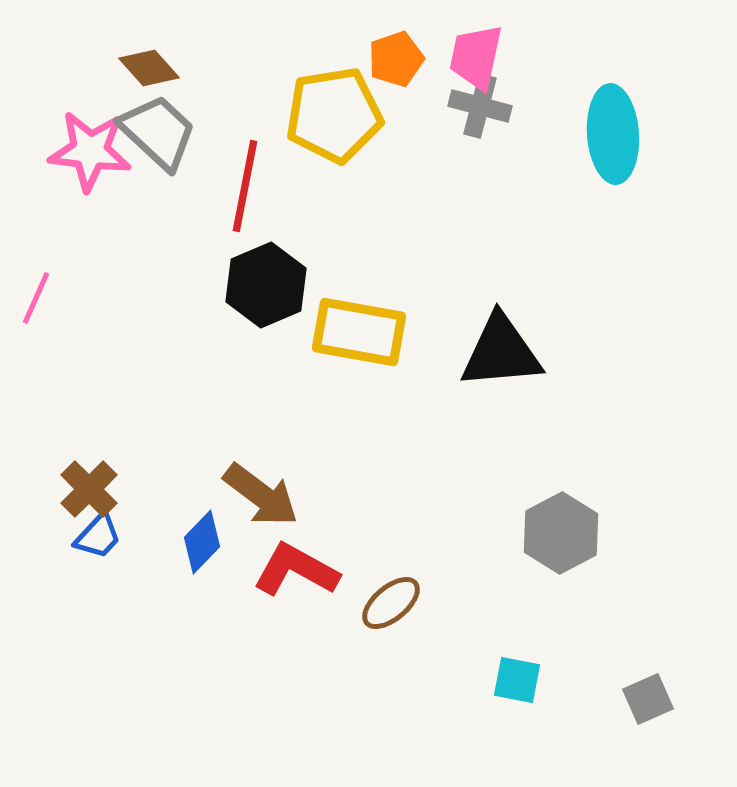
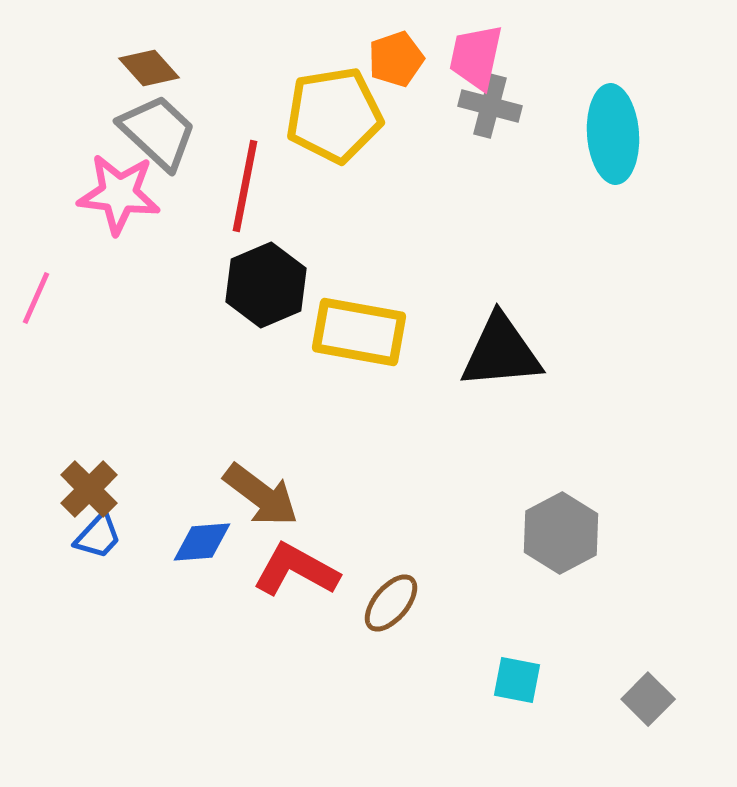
gray cross: moved 10 px right
pink star: moved 29 px right, 43 px down
blue diamond: rotated 42 degrees clockwise
brown ellipse: rotated 10 degrees counterclockwise
gray square: rotated 21 degrees counterclockwise
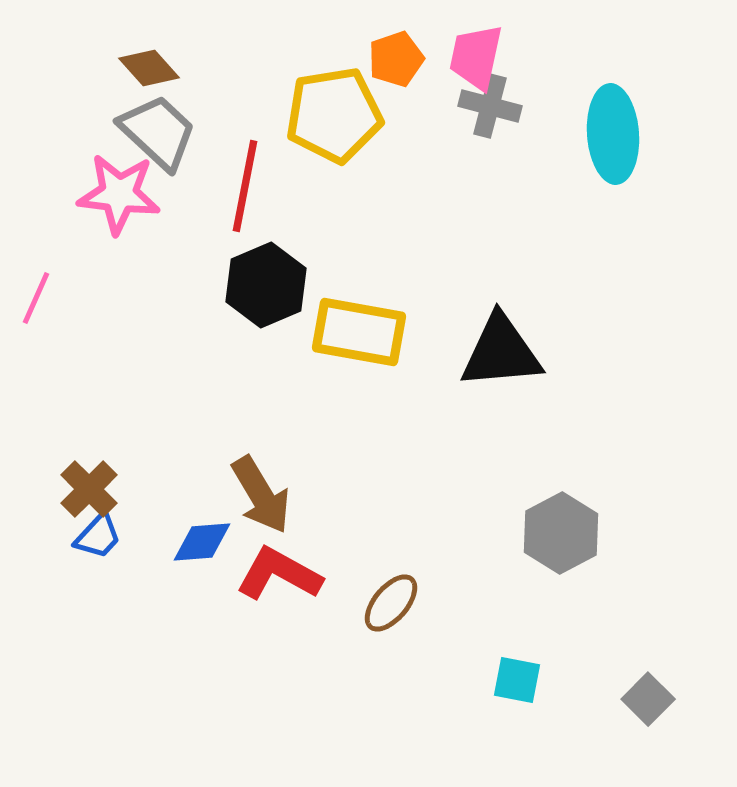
brown arrow: rotated 22 degrees clockwise
red L-shape: moved 17 px left, 4 px down
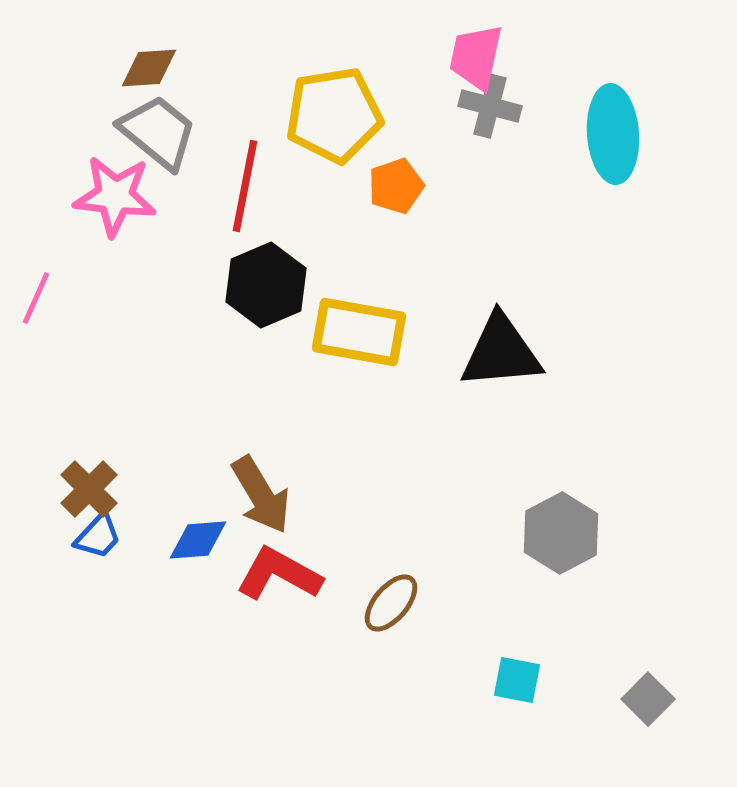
orange pentagon: moved 127 px down
brown diamond: rotated 52 degrees counterclockwise
gray trapezoid: rotated 4 degrees counterclockwise
pink star: moved 4 px left, 2 px down
blue diamond: moved 4 px left, 2 px up
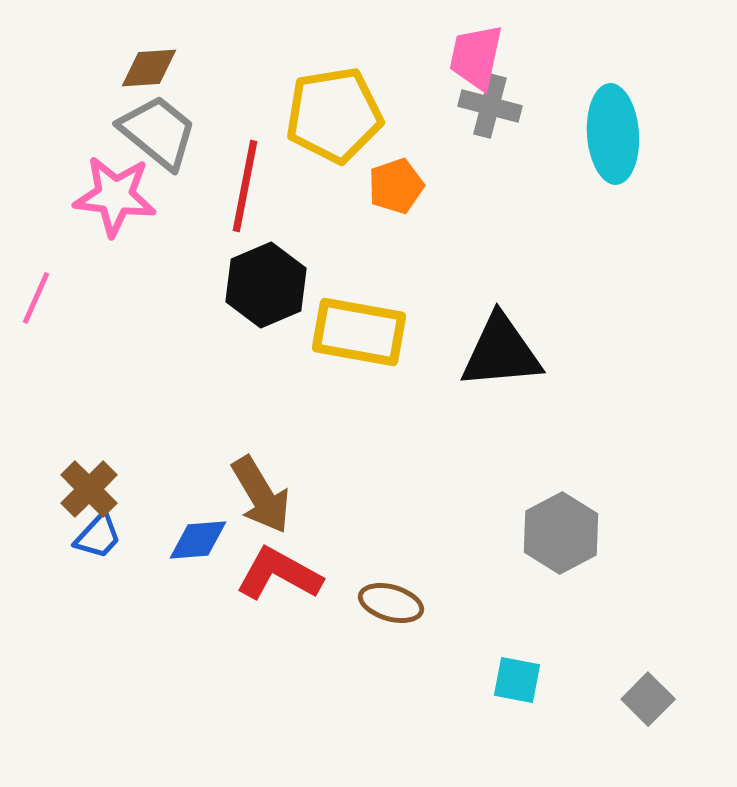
brown ellipse: rotated 66 degrees clockwise
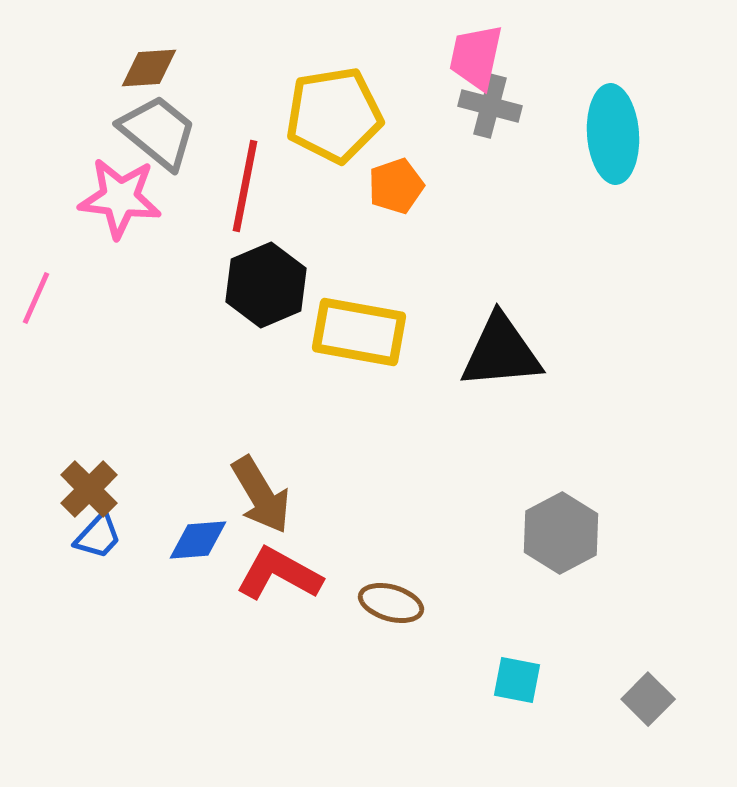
pink star: moved 5 px right, 2 px down
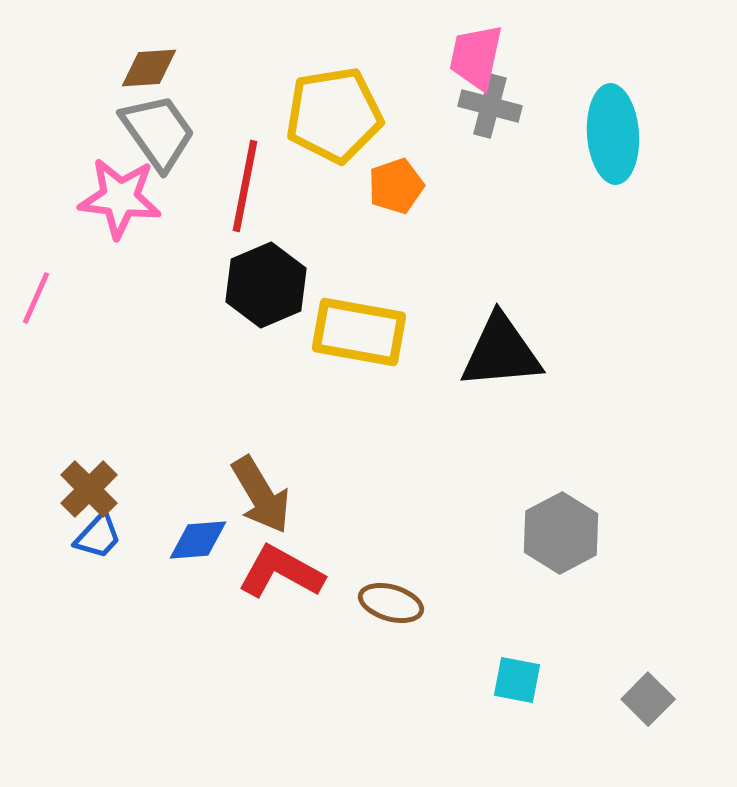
gray trapezoid: rotated 16 degrees clockwise
red L-shape: moved 2 px right, 2 px up
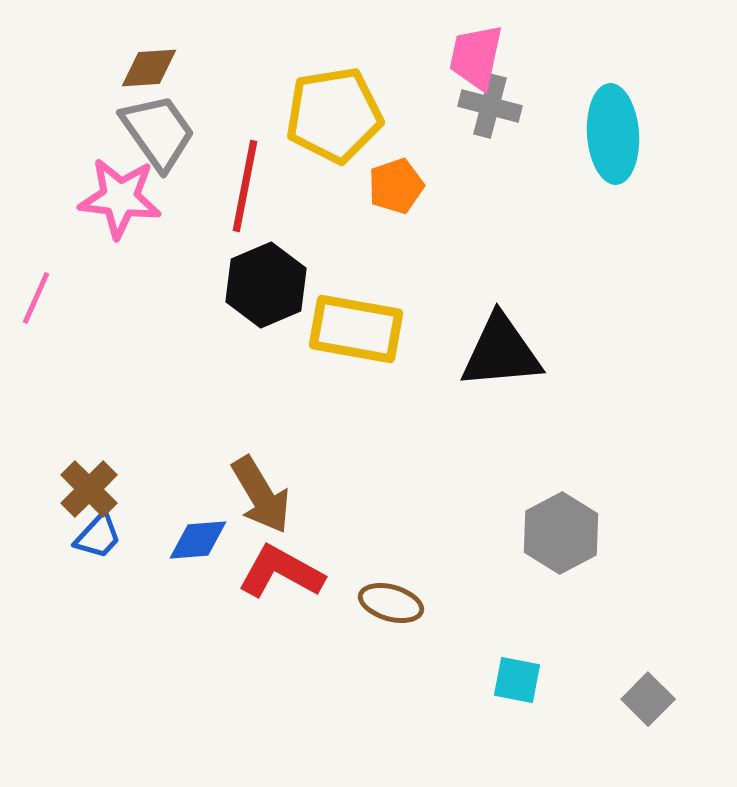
yellow rectangle: moved 3 px left, 3 px up
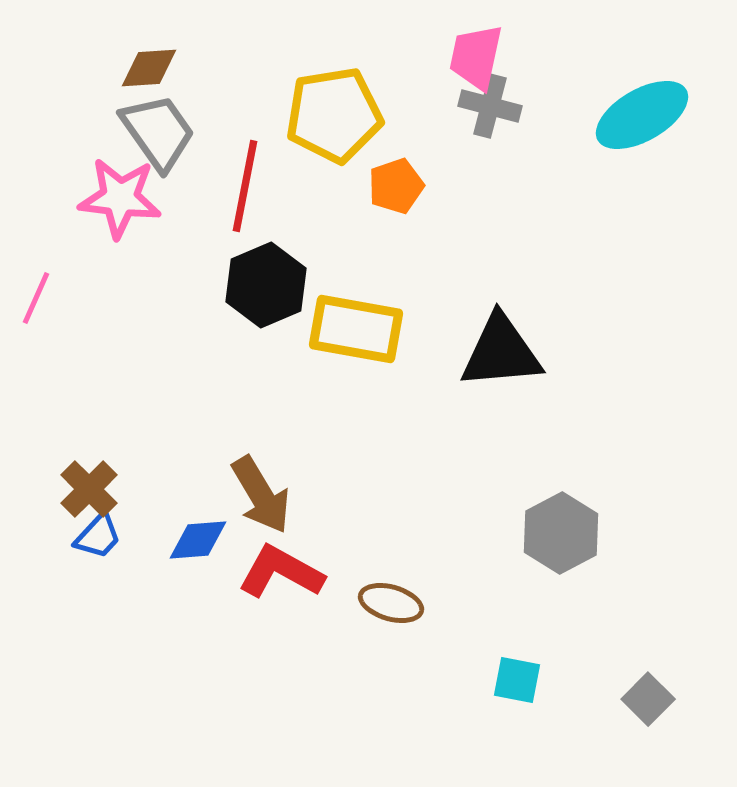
cyan ellipse: moved 29 px right, 19 px up; rotated 64 degrees clockwise
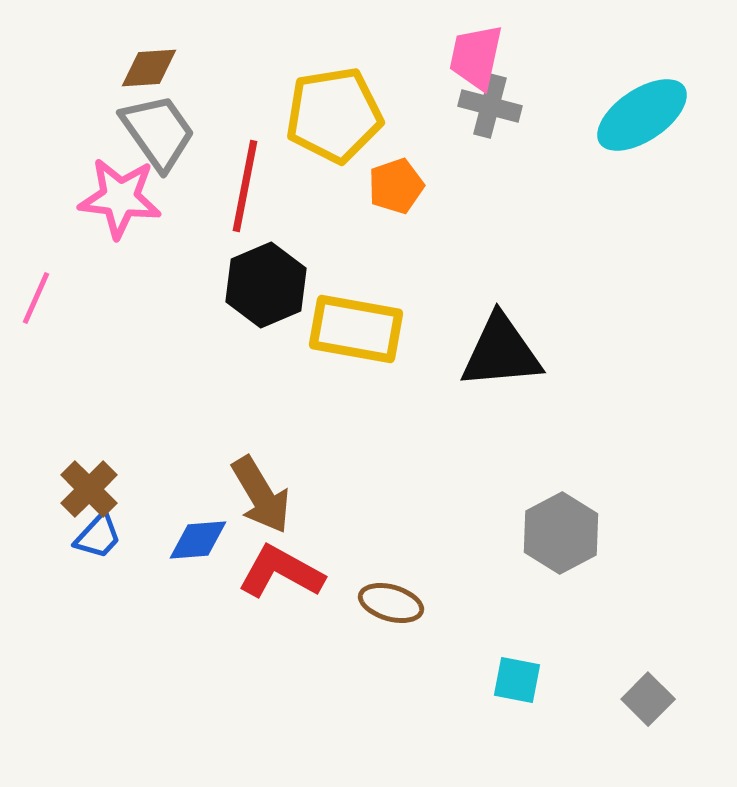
cyan ellipse: rotated 4 degrees counterclockwise
